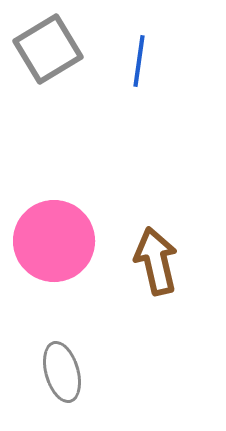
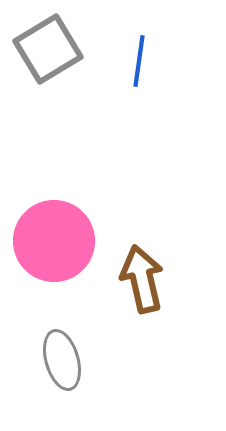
brown arrow: moved 14 px left, 18 px down
gray ellipse: moved 12 px up
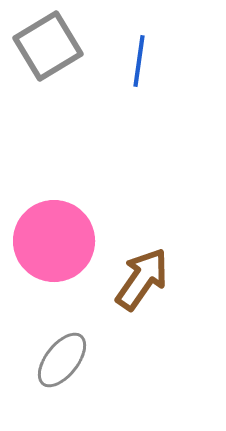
gray square: moved 3 px up
brown arrow: rotated 48 degrees clockwise
gray ellipse: rotated 54 degrees clockwise
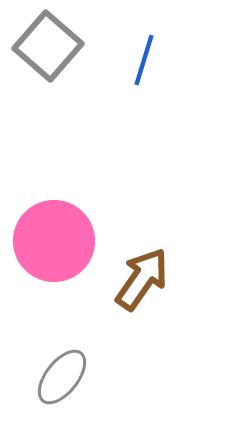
gray square: rotated 18 degrees counterclockwise
blue line: moved 5 px right, 1 px up; rotated 9 degrees clockwise
gray ellipse: moved 17 px down
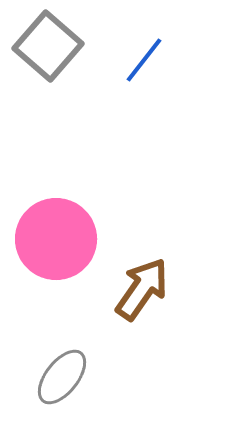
blue line: rotated 21 degrees clockwise
pink circle: moved 2 px right, 2 px up
brown arrow: moved 10 px down
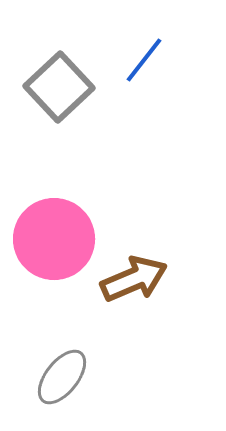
gray square: moved 11 px right, 41 px down; rotated 6 degrees clockwise
pink circle: moved 2 px left
brown arrow: moved 8 px left, 10 px up; rotated 32 degrees clockwise
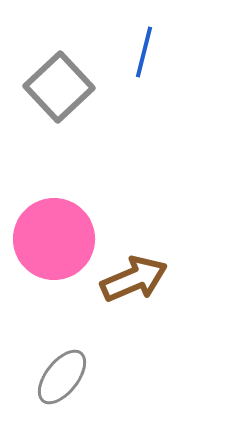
blue line: moved 8 px up; rotated 24 degrees counterclockwise
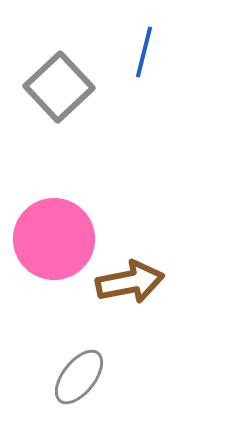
brown arrow: moved 4 px left, 3 px down; rotated 12 degrees clockwise
gray ellipse: moved 17 px right
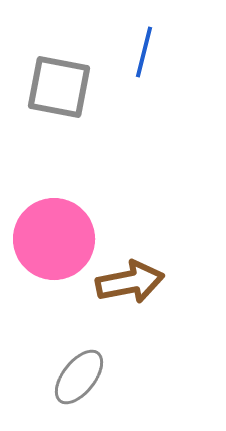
gray square: rotated 36 degrees counterclockwise
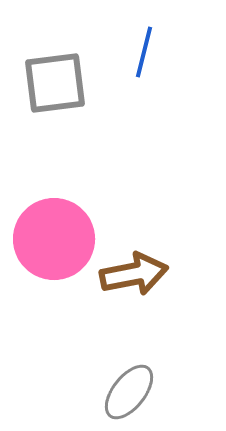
gray square: moved 4 px left, 4 px up; rotated 18 degrees counterclockwise
brown arrow: moved 4 px right, 8 px up
gray ellipse: moved 50 px right, 15 px down
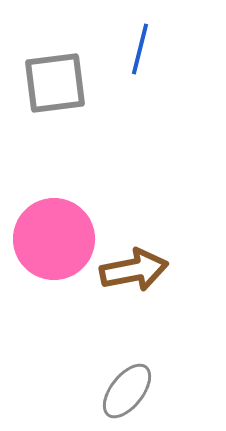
blue line: moved 4 px left, 3 px up
brown arrow: moved 4 px up
gray ellipse: moved 2 px left, 1 px up
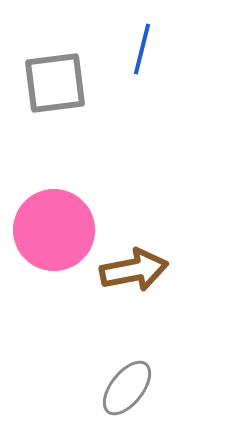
blue line: moved 2 px right
pink circle: moved 9 px up
gray ellipse: moved 3 px up
